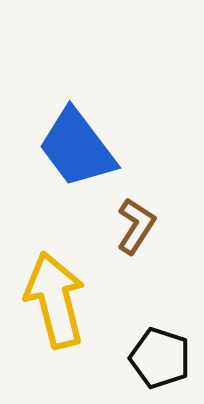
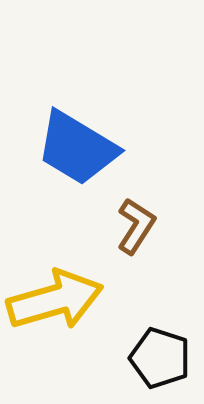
blue trapezoid: rotated 22 degrees counterclockwise
yellow arrow: rotated 88 degrees clockwise
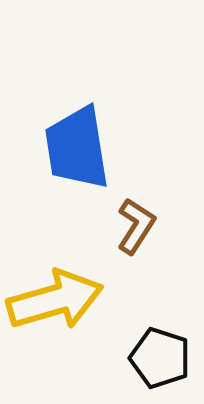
blue trapezoid: rotated 50 degrees clockwise
